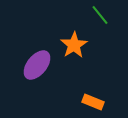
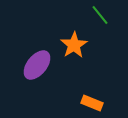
orange rectangle: moved 1 px left, 1 px down
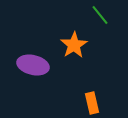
purple ellipse: moved 4 px left; rotated 64 degrees clockwise
orange rectangle: rotated 55 degrees clockwise
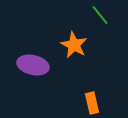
orange star: rotated 12 degrees counterclockwise
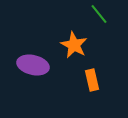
green line: moved 1 px left, 1 px up
orange rectangle: moved 23 px up
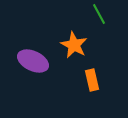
green line: rotated 10 degrees clockwise
purple ellipse: moved 4 px up; rotated 12 degrees clockwise
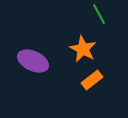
orange star: moved 9 px right, 4 px down
orange rectangle: rotated 65 degrees clockwise
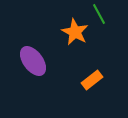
orange star: moved 8 px left, 17 px up
purple ellipse: rotated 28 degrees clockwise
